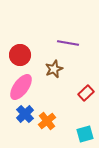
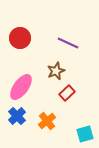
purple line: rotated 15 degrees clockwise
red circle: moved 17 px up
brown star: moved 2 px right, 2 px down
red rectangle: moved 19 px left
blue cross: moved 8 px left, 2 px down
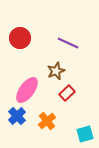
pink ellipse: moved 6 px right, 3 px down
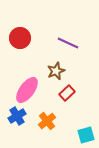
blue cross: rotated 12 degrees clockwise
cyan square: moved 1 px right, 1 px down
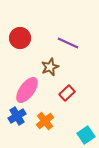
brown star: moved 6 px left, 4 px up
orange cross: moved 2 px left
cyan square: rotated 18 degrees counterclockwise
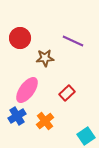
purple line: moved 5 px right, 2 px up
brown star: moved 5 px left, 9 px up; rotated 18 degrees clockwise
cyan square: moved 1 px down
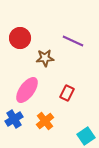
red rectangle: rotated 21 degrees counterclockwise
blue cross: moved 3 px left, 3 px down
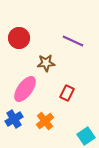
red circle: moved 1 px left
brown star: moved 1 px right, 5 px down
pink ellipse: moved 2 px left, 1 px up
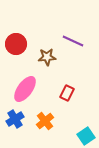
red circle: moved 3 px left, 6 px down
brown star: moved 1 px right, 6 px up
blue cross: moved 1 px right
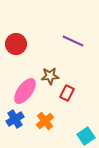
brown star: moved 3 px right, 19 px down
pink ellipse: moved 2 px down
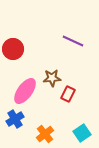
red circle: moved 3 px left, 5 px down
brown star: moved 2 px right, 2 px down
red rectangle: moved 1 px right, 1 px down
orange cross: moved 13 px down
cyan square: moved 4 px left, 3 px up
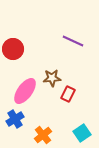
orange cross: moved 2 px left, 1 px down
